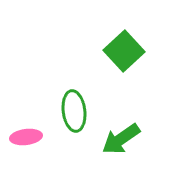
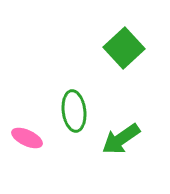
green square: moved 3 px up
pink ellipse: moved 1 px right, 1 px down; rotated 32 degrees clockwise
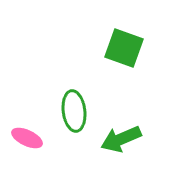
green square: rotated 27 degrees counterclockwise
green arrow: rotated 12 degrees clockwise
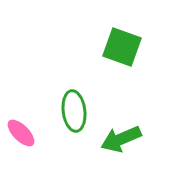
green square: moved 2 px left, 1 px up
pink ellipse: moved 6 px left, 5 px up; rotated 20 degrees clockwise
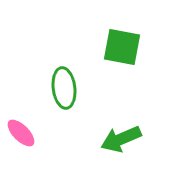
green square: rotated 9 degrees counterclockwise
green ellipse: moved 10 px left, 23 px up
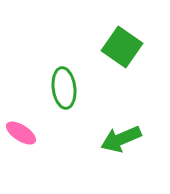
green square: rotated 24 degrees clockwise
pink ellipse: rotated 12 degrees counterclockwise
